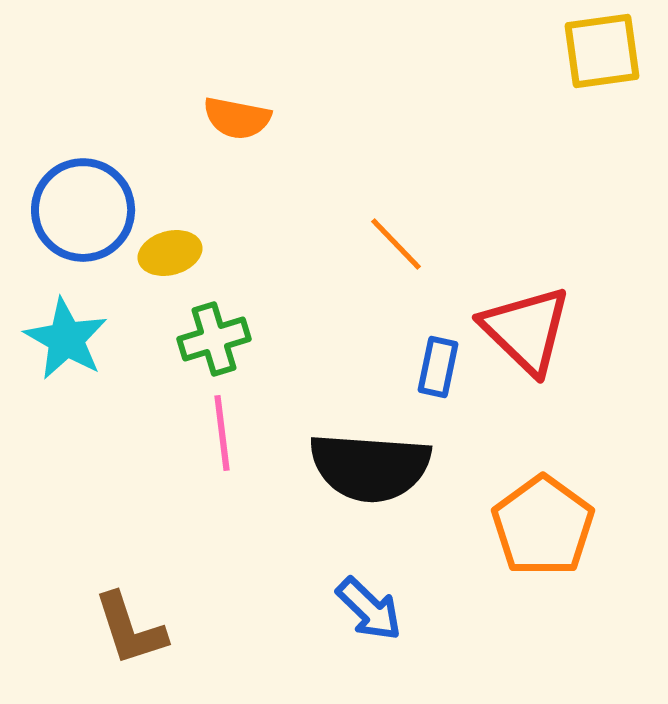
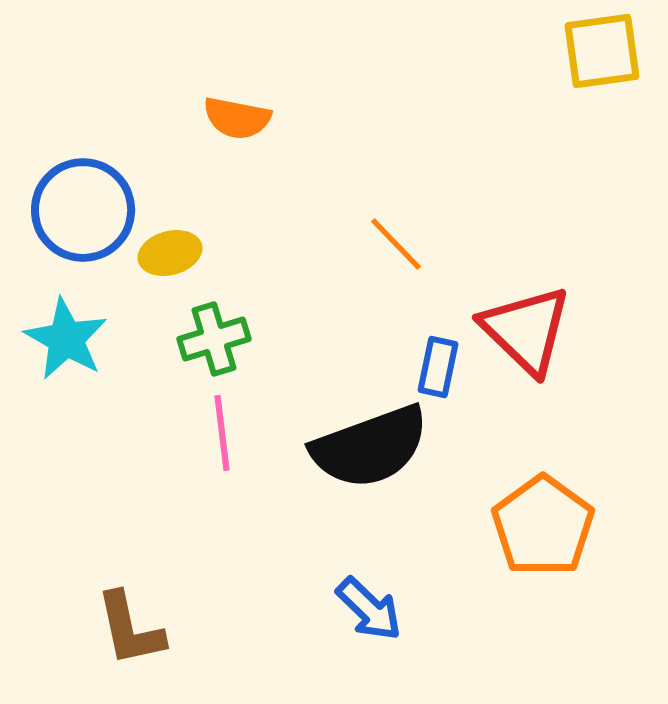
black semicircle: moved 20 px up; rotated 24 degrees counterclockwise
brown L-shape: rotated 6 degrees clockwise
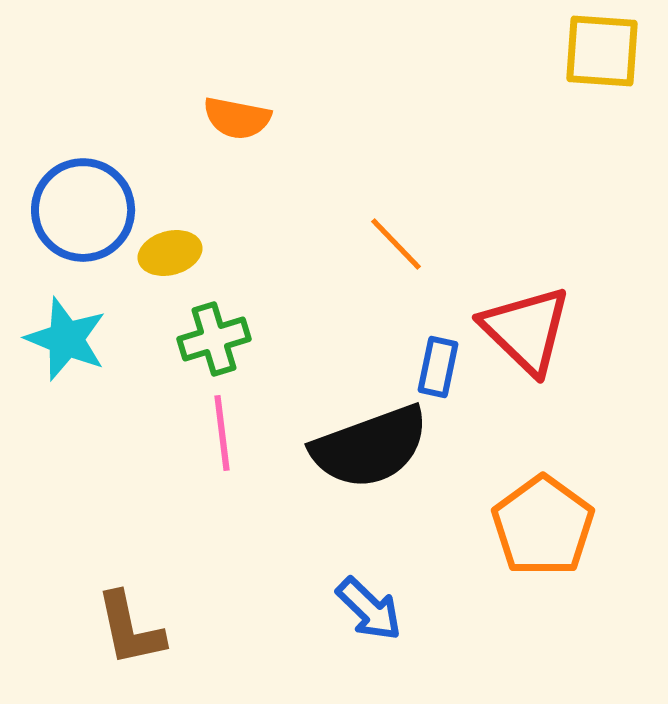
yellow square: rotated 12 degrees clockwise
cyan star: rotated 8 degrees counterclockwise
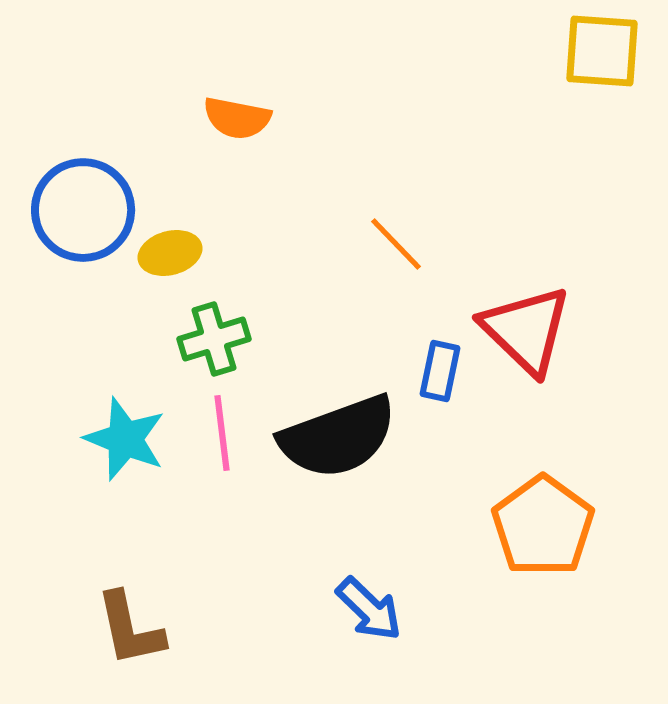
cyan star: moved 59 px right, 100 px down
blue rectangle: moved 2 px right, 4 px down
black semicircle: moved 32 px left, 10 px up
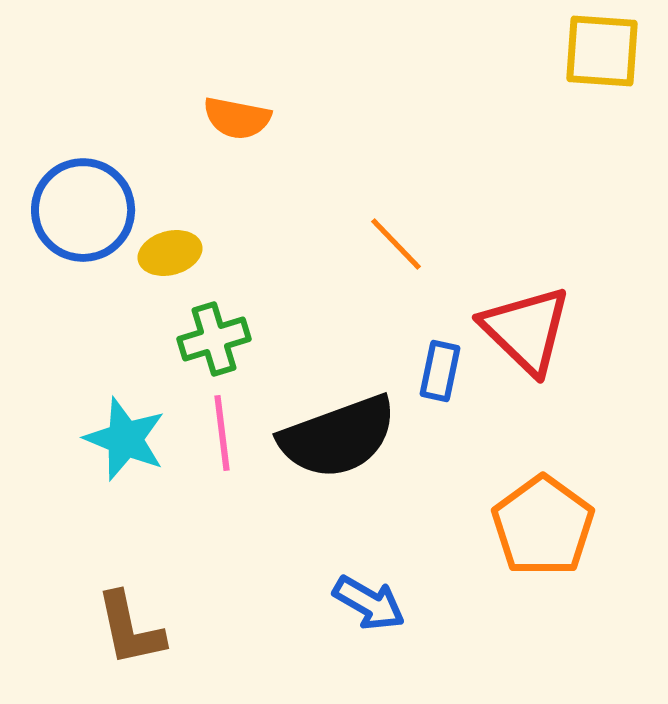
blue arrow: moved 6 px up; rotated 14 degrees counterclockwise
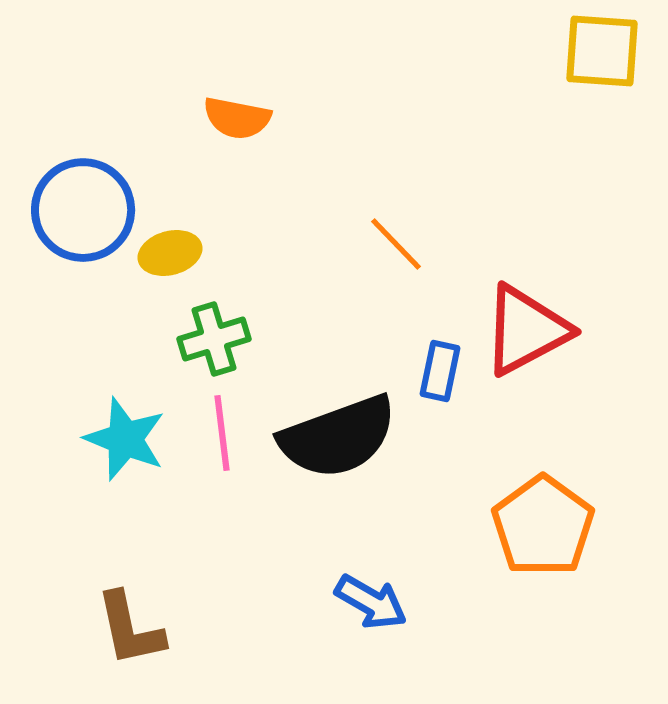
red triangle: rotated 48 degrees clockwise
blue arrow: moved 2 px right, 1 px up
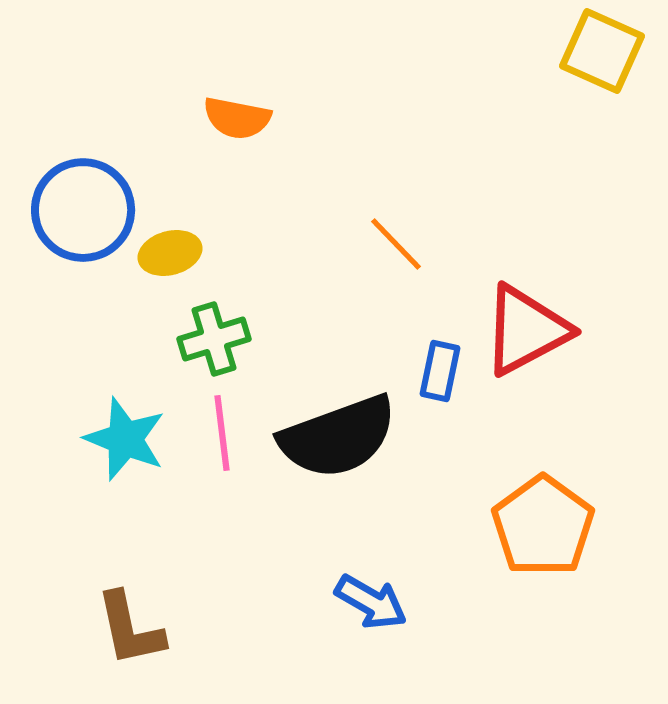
yellow square: rotated 20 degrees clockwise
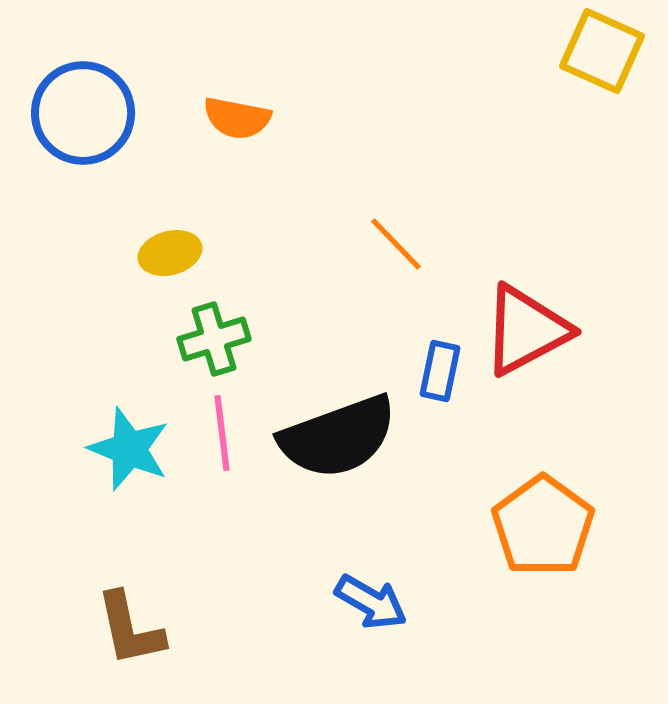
blue circle: moved 97 px up
cyan star: moved 4 px right, 10 px down
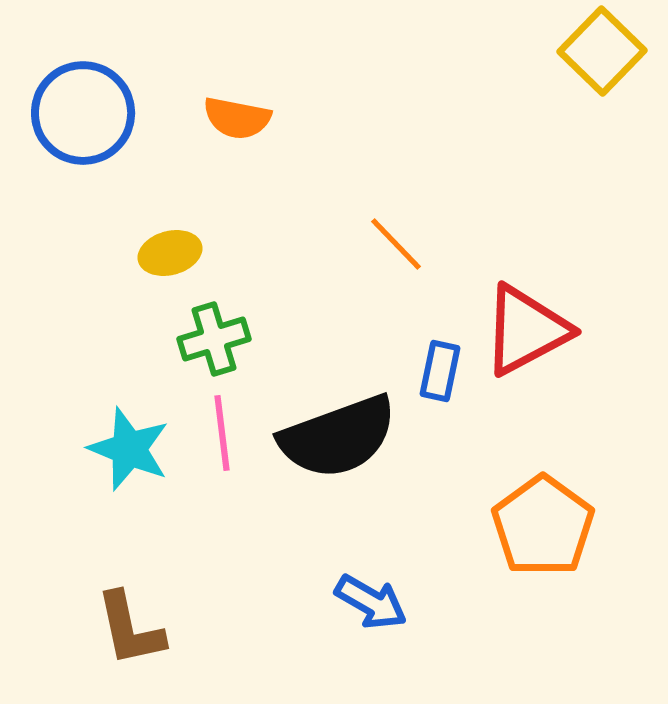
yellow square: rotated 20 degrees clockwise
